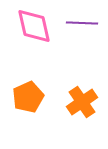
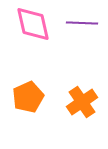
pink diamond: moved 1 px left, 2 px up
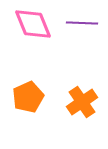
pink diamond: rotated 9 degrees counterclockwise
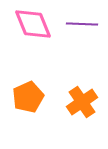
purple line: moved 1 px down
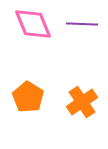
orange pentagon: rotated 16 degrees counterclockwise
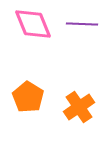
orange cross: moved 3 px left, 5 px down
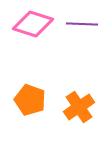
pink diamond: rotated 51 degrees counterclockwise
orange pentagon: moved 2 px right, 3 px down; rotated 12 degrees counterclockwise
